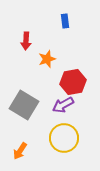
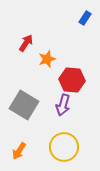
blue rectangle: moved 20 px right, 3 px up; rotated 40 degrees clockwise
red arrow: moved 2 px down; rotated 150 degrees counterclockwise
red hexagon: moved 1 px left, 2 px up; rotated 15 degrees clockwise
purple arrow: rotated 45 degrees counterclockwise
yellow circle: moved 9 px down
orange arrow: moved 1 px left
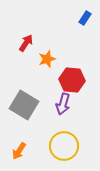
purple arrow: moved 1 px up
yellow circle: moved 1 px up
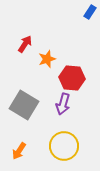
blue rectangle: moved 5 px right, 6 px up
red arrow: moved 1 px left, 1 px down
red hexagon: moved 2 px up
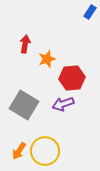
red arrow: rotated 24 degrees counterclockwise
red hexagon: rotated 10 degrees counterclockwise
purple arrow: rotated 55 degrees clockwise
yellow circle: moved 19 px left, 5 px down
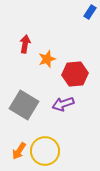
red hexagon: moved 3 px right, 4 px up
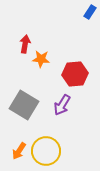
orange star: moved 6 px left; rotated 24 degrees clockwise
purple arrow: moved 1 px left, 1 px down; rotated 40 degrees counterclockwise
yellow circle: moved 1 px right
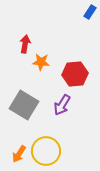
orange star: moved 3 px down
orange arrow: moved 3 px down
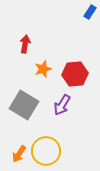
orange star: moved 2 px right, 7 px down; rotated 24 degrees counterclockwise
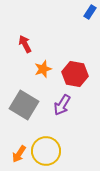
red arrow: rotated 36 degrees counterclockwise
red hexagon: rotated 15 degrees clockwise
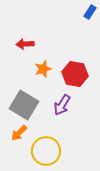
red arrow: rotated 66 degrees counterclockwise
orange arrow: moved 21 px up; rotated 12 degrees clockwise
